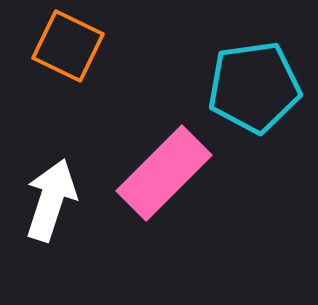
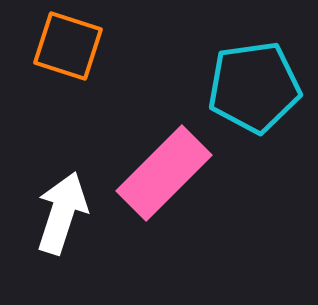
orange square: rotated 8 degrees counterclockwise
white arrow: moved 11 px right, 13 px down
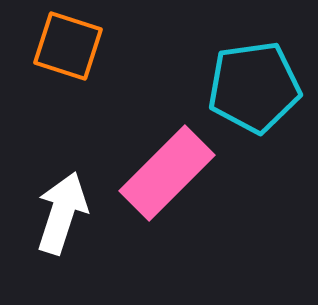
pink rectangle: moved 3 px right
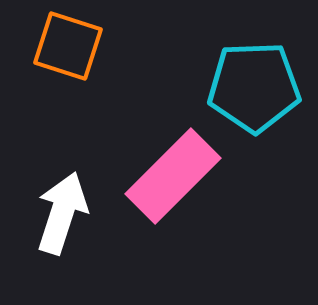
cyan pentagon: rotated 6 degrees clockwise
pink rectangle: moved 6 px right, 3 px down
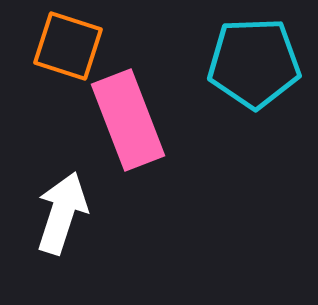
cyan pentagon: moved 24 px up
pink rectangle: moved 45 px left, 56 px up; rotated 66 degrees counterclockwise
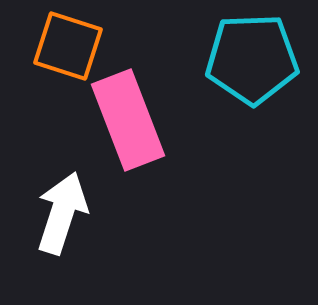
cyan pentagon: moved 2 px left, 4 px up
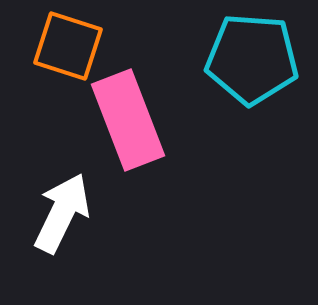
cyan pentagon: rotated 6 degrees clockwise
white arrow: rotated 8 degrees clockwise
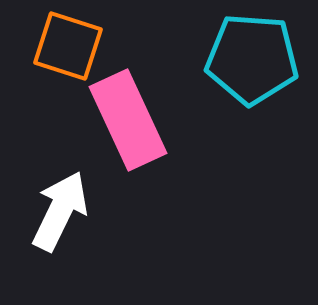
pink rectangle: rotated 4 degrees counterclockwise
white arrow: moved 2 px left, 2 px up
